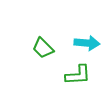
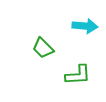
cyan arrow: moved 2 px left, 17 px up
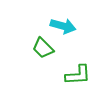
cyan arrow: moved 22 px left; rotated 10 degrees clockwise
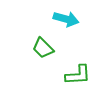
cyan arrow: moved 3 px right, 7 px up
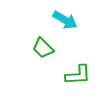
cyan arrow: moved 1 px left, 1 px down; rotated 15 degrees clockwise
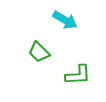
green trapezoid: moved 4 px left, 4 px down
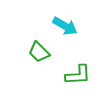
cyan arrow: moved 6 px down
